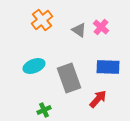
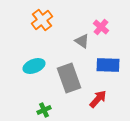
gray triangle: moved 3 px right, 11 px down
blue rectangle: moved 2 px up
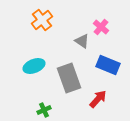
blue rectangle: rotated 20 degrees clockwise
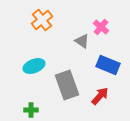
gray rectangle: moved 2 px left, 7 px down
red arrow: moved 2 px right, 3 px up
green cross: moved 13 px left; rotated 24 degrees clockwise
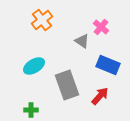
cyan ellipse: rotated 10 degrees counterclockwise
